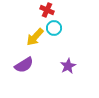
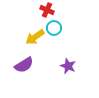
yellow arrow: rotated 12 degrees clockwise
purple star: rotated 21 degrees counterclockwise
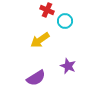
cyan circle: moved 11 px right, 7 px up
yellow arrow: moved 5 px right, 3 px down
purple semicircle: moved 12 px right, 13 px down
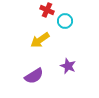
purple semicircle: moved 2 px left, 2 px up
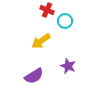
yellow arrow: moved 1 px right, 1 px down
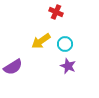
red cross: moved 9 px right, 2 px down
cyan circle: moved 23 px down
purple semicircle: moved 21 px left, 9 px up
